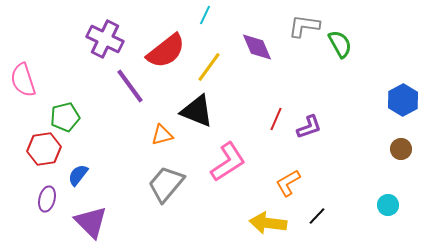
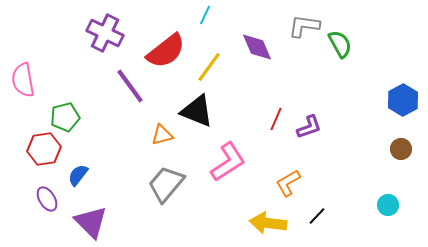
purple cross: moved 6 px up
pink semicircle: rotated 8 degrees clockwise
purple ellipse: rotated 45 degrees counterclockwise
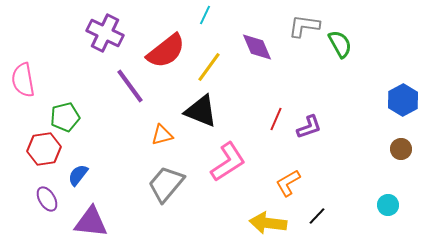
black triangle: moved 4 px right
purple triangle: rotated 39 degrees counterclockwise
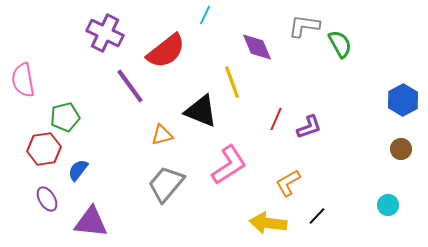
yellow line: moved 23 px right, 15 px down; rotated 56 degrees counterclockwise
pink L-shape: moved 1 px right, 3 px down
blue semicircle: moved 5 px up
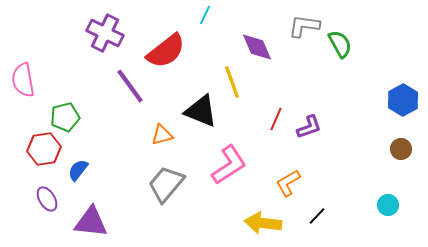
yellow arrow: moved 5 px left
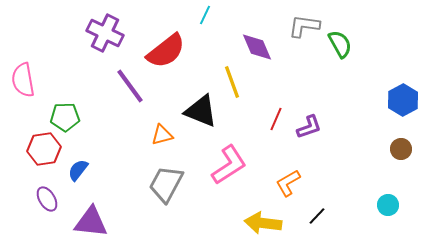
green pentagon: rotated 12 degrees clockwise
gray trapezoid: rotated 12 degrees counterclockwise
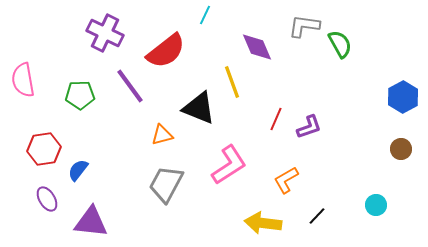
blue hexagon: moved 3 px up
black triangle: moved 2 px left, 3 px up
green pentagon: moved 15 px right, 22 px up
orange L-shape: moved 2 px left, 3 px up
cyan circle: moved 12 px left
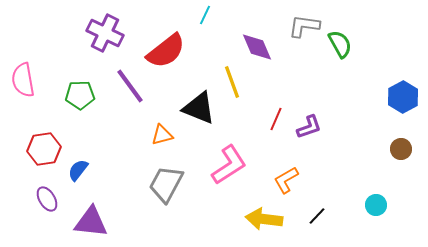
yellow arrow: moved 1 px right, 4 px up
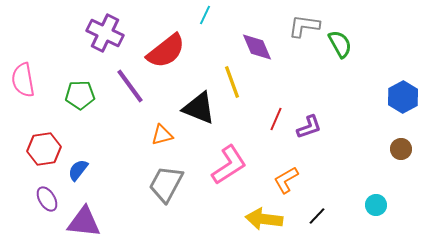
purple triangle: moved 7 px left
